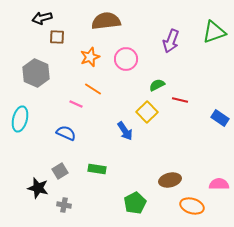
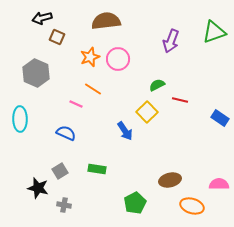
brown square: rotated 21 degrees clockwise
pink circle: moved 8 px left
cyan ellipse: rotated 15 degrees counterclockwise
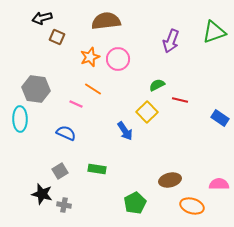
gray hexagon: moved 16 px down; rotated 16 degrees counterclockwise
black star: moved 4 px right, 6 px down
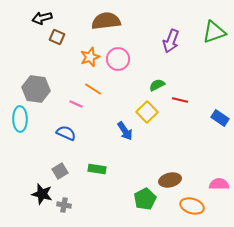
green pentagon: moved 10 px right, 4 px up
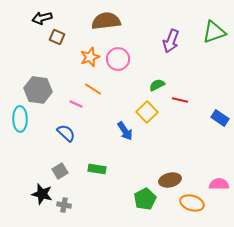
gray hexagon: moved 2 px right, 1 px down
blue semicircle: rotated 18 degrees clockwise
orange ellipse: moved 3 px up
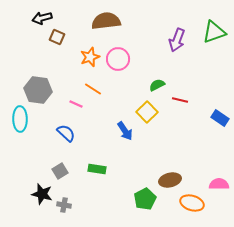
purple arrow: moved 6 px right, 1 px up
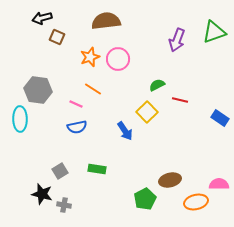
blue semicircle: moved 11 px right, 6 px up; rotated 126 degrees clockwise
orange ellipse: moved 4 px right, 1 px up; rotated 30 degrees counterclockwise
